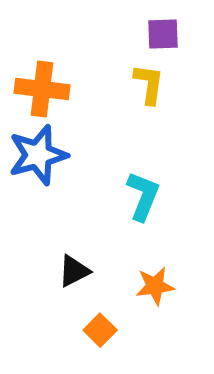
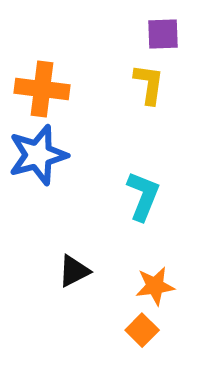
orange square: moved 42 px right
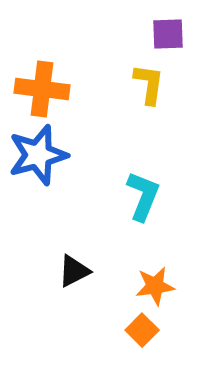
purple square: moved 5 px right
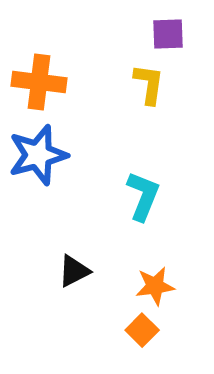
orange cross: moved 3 px left, 7 px up
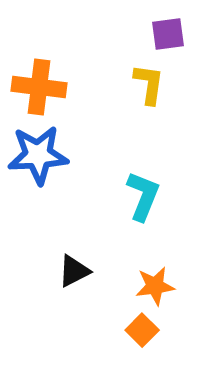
purple square: rotated 6 degrees counterclockwise
orange cross: moved 5 px down
blue star: rotated 12 degrees clockwise
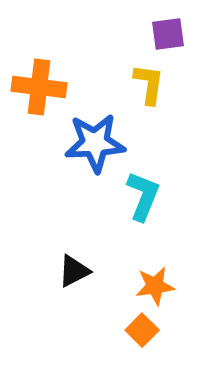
blue star: moved 57 px right, 12 px up
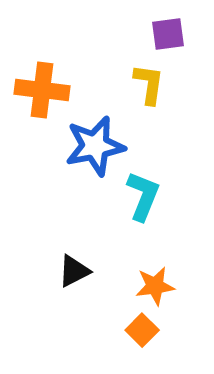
orange cross: moved 3 px right, 3 px down
blue star: moved 3 px down; rotated 8 degrees counterclockwise
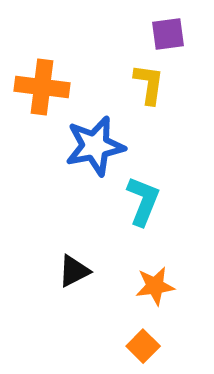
orange cross: moved 3 px up
cyan L-shape: moved 5 px down
orange square: moved 1 px right, 16 px down
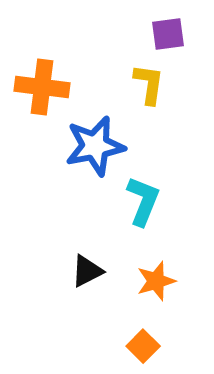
black triangle: moved 13 px right
orange star: moved 1 px right, 5 px up; rotated 9 degrees counterclockwise
